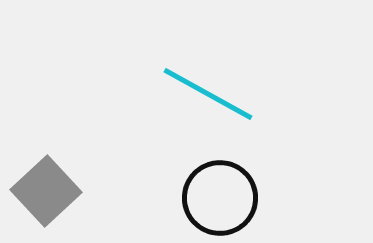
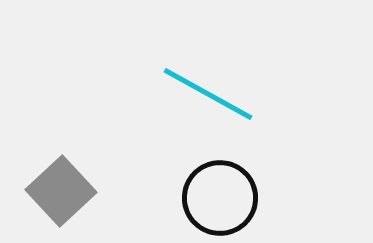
gray square: moved 15 px right
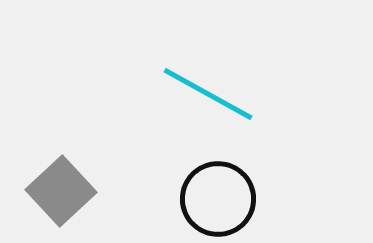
black circle: moved 2 px left, 1 px down
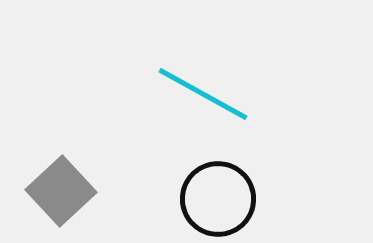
cyan line: moved 5 px left
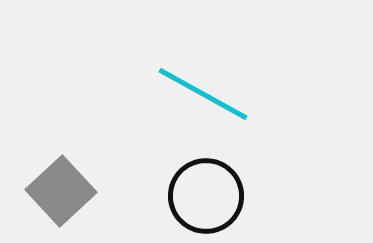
black circle: moved 12 px left, 3 px up
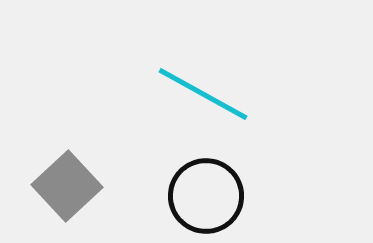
gray square: moved 6 px right, 5 px up
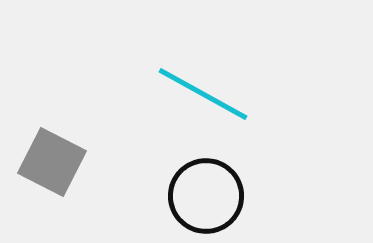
gray square: moved 15 px left, 24 px up; rotated 20 degrees counterclockwise
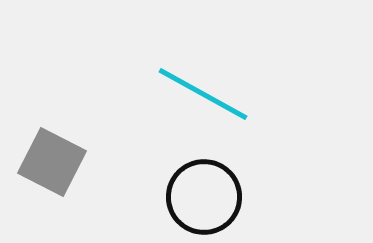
black circle: moved 2 px left, 1 px down
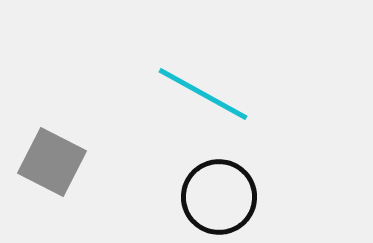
black circle: moved 15 px right
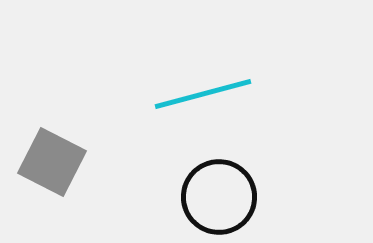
cyan line: rotated 44 degrees counterclockwise
